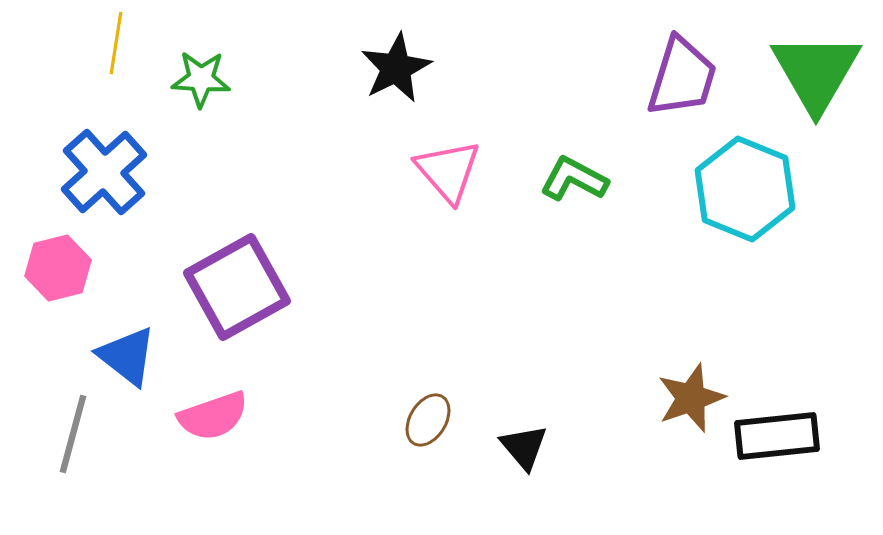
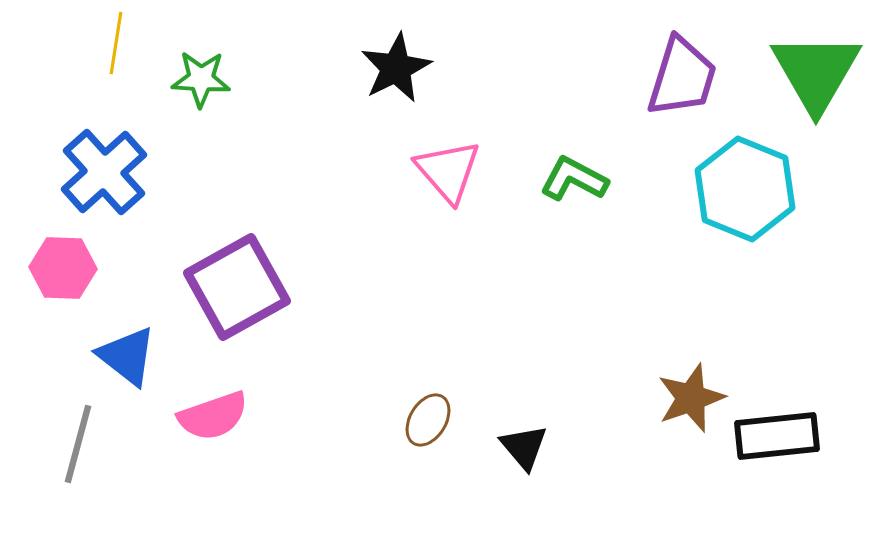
pink hexagon: moved 5 px right; rotated 16 degrees clockwise
gray line: moved 5 px right, 10 px down
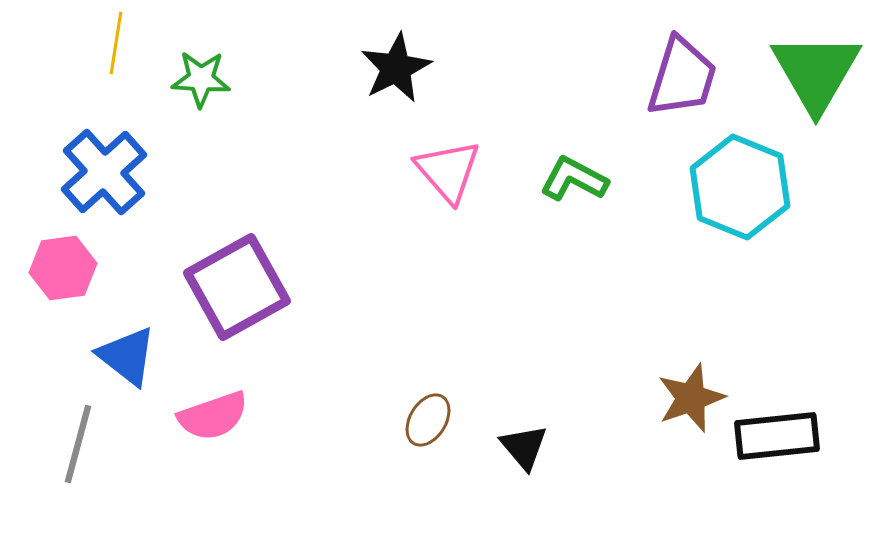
cyan hexagon: moved 5 px left, 2 px up
pink hexagon: rotated 10 degrees counterclockwise
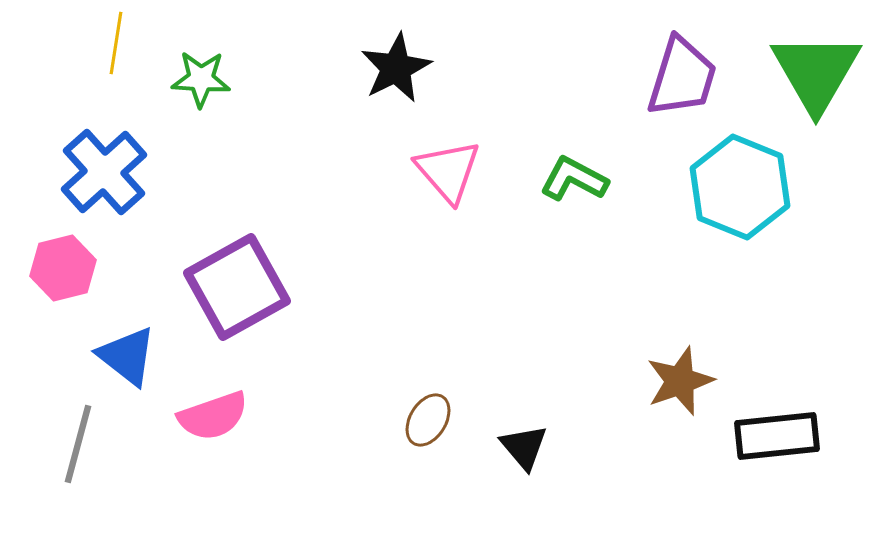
pink hexagon: rotated 6 degrees counterclockwise
brown star: moved 11 px left, 17 px up
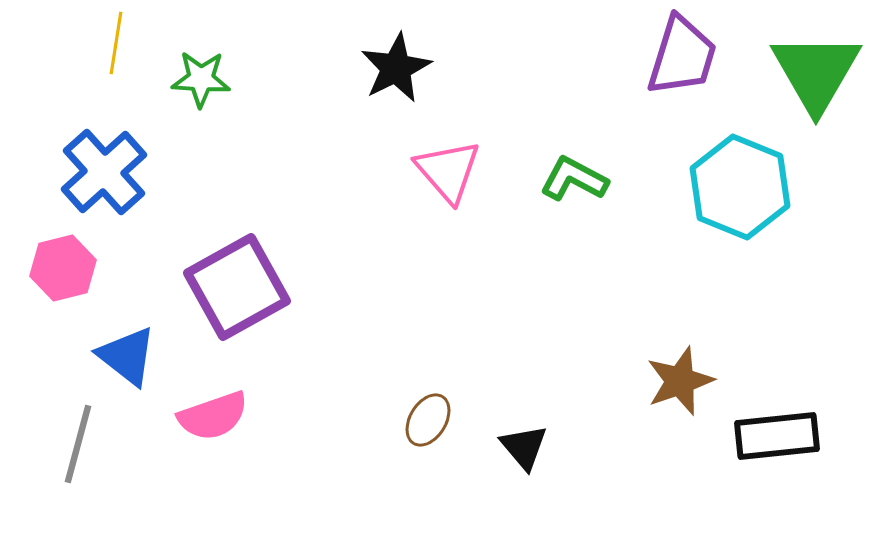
purple trapezoid: moved 21 px up
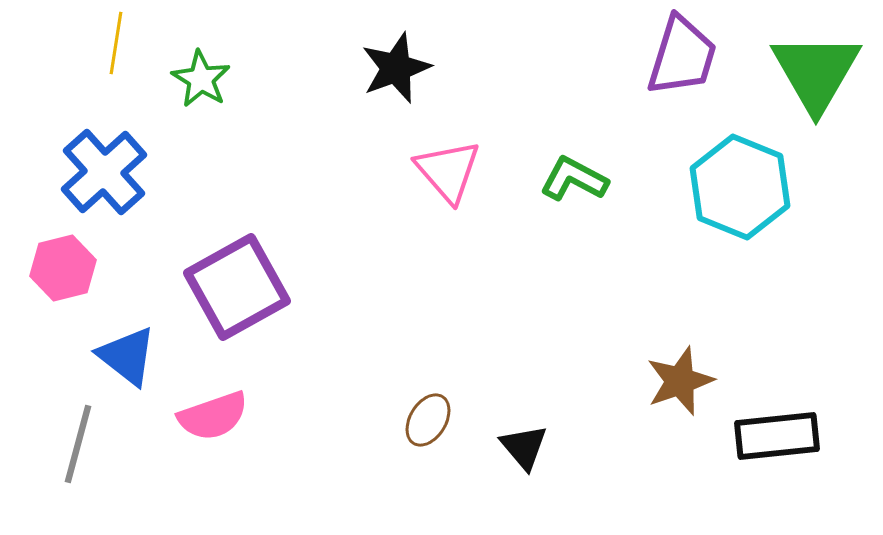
black star: rotated 6 degrees clockwise
green star: rotated 28 degrees clockwise
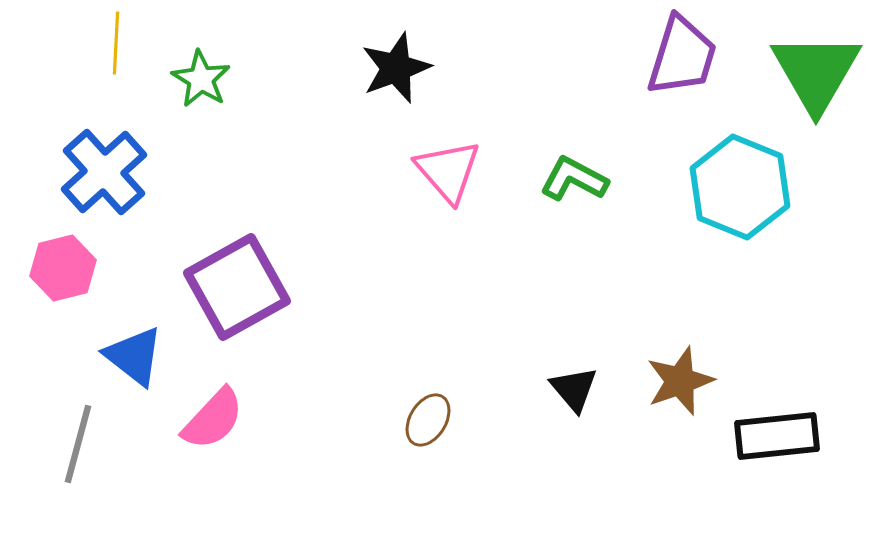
yellow line: rotated 6 degrees counterclockwise
blue triangle: moved 7 px right
pink semicircle: moved 3 px down; rotated 28 degrees counterclockwise
black triangle: moved 50 px right, 58 px up
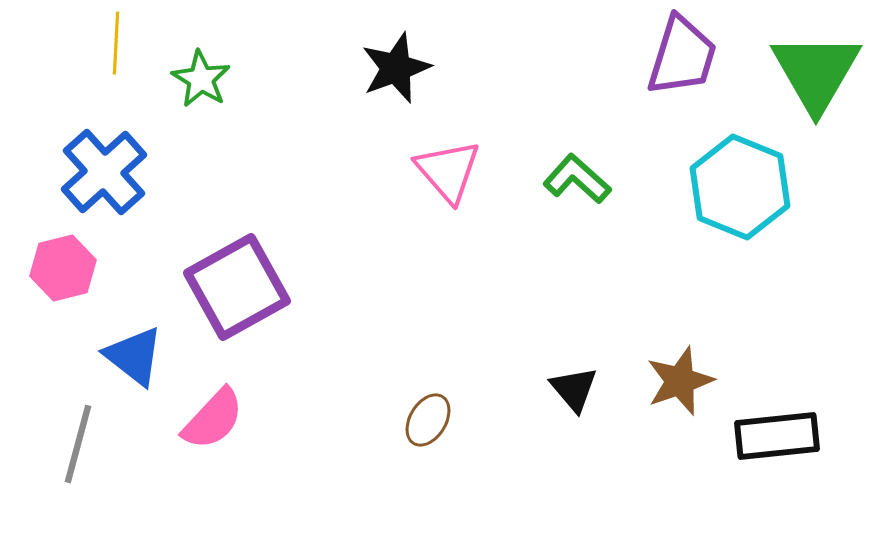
green L-shape: moved 3 px right; rotated 14 degrees clockwise
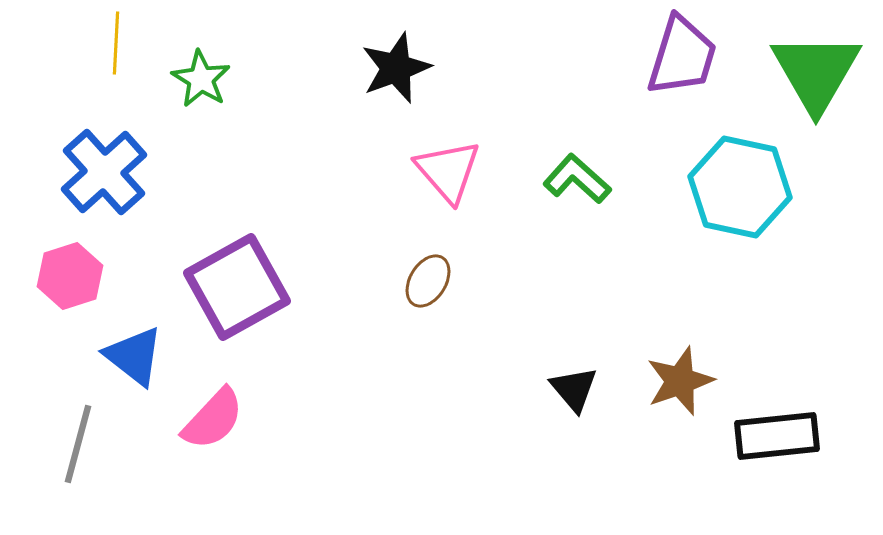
cyan hexagon: rotated 10 degrees counterclockwise
pink hexagon: moved 7 px right, 8 px down; rotated 4 degrees counterclockwise
brown ellipse: moved 139 px up
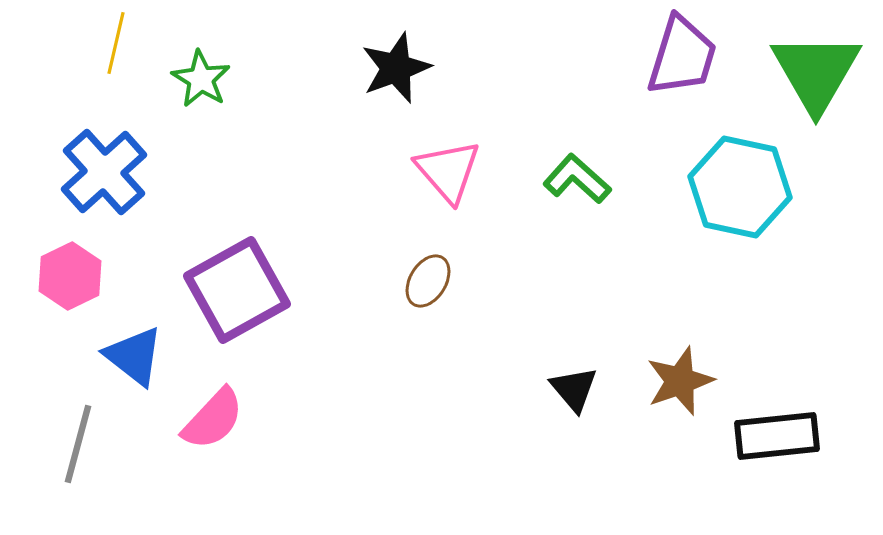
yellow line: rotated 10 degrees clockwise
pink hexagon: rotated 8 degrees counterclockwise
purple square: moved 3 px down
